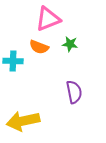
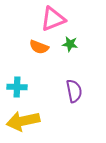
pink triangle: moved 5 px right
cyan cross: moved 4 px right, 26 px down
purple semicircle: moved 1 px up
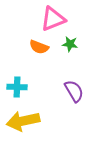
purple semicircle: rotated 20 degrees counterclockwise
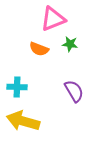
orange semicircle: moved 2 px down
yellow arrow: rotated 28 degrees clockwise
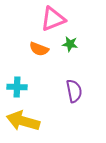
purple semicircle: rotated 20 degrees clockwise
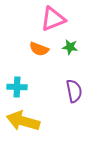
green star: moved 3 px down
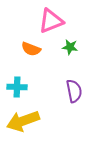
pink triangle: moved 2 px left, 2 px down
orange semicircle: moved 8 px left
yellow arrow: rotated 36 degrees counterclockwise
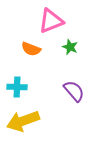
green star: rotated 14 degrees clockwise
purple semicircle: rotated 30 degrees counterclockwise
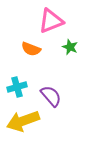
cyan cross: rotated 18 degrees counterclockwise
purple semicircle: moved 23 px left, 5 px down
